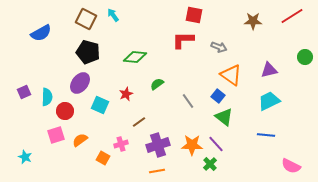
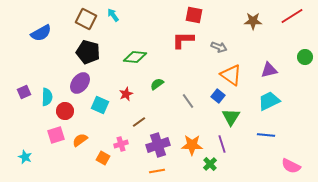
green triangle: moved 7 px right; rotated 24 degrees clockwise
purple line: moved 6 px right; rotated 24 degrees clockwise
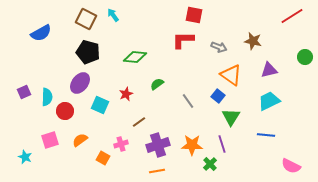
brown star: moved 20 px down; rotated 12 degrees clockwise
pink square: moved 6 px left, 5 px down
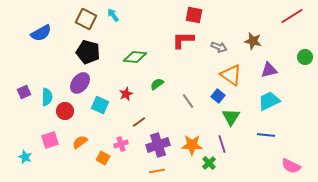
orange semicircle: moved 2 px down
green cross: moved 1 px left, 1 px up
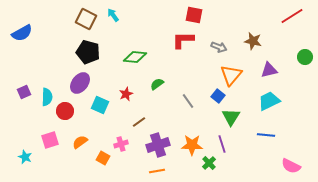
blue semicircle: moved 19 px left
orange triangle: rotated 35 degrees clockwise
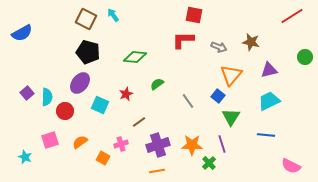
brown star: moved 2 px left, 1 px down
purple square: moved 3 px right, 1 px down; rotated 16 degrees counterclockwise
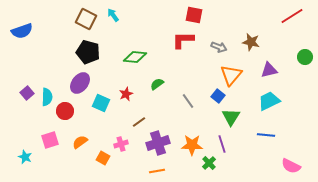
blue semicircle: moved 2 px up; rotated 10 degrees clockwise
cyan square: moved 1 px right, 2 px up
purple cross: moved 2 px up
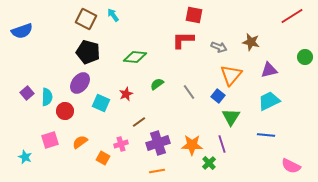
gray line: moved 1 px right, 9 px up
